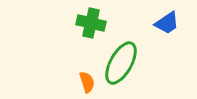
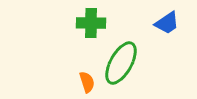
green cross: rotated 12 degrees counterclockwise
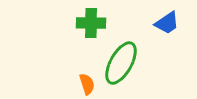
orange semicircle: moved 2 px down
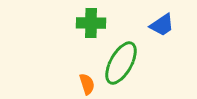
blue trapezoid: moved 5 px left, 2 px down
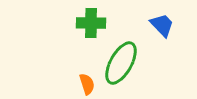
blue trapezoid: rotated 100 degrees counterclockwise
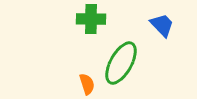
green cross: moved 4 px up
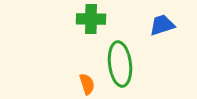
blue trapezoid: rotated 64 degrees counterclockwise
green ellipse: moved 1 px left, 1 px down; rotated 36 degrees counterclockwise
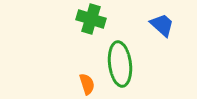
green cross: rotated 16 degrees clockwise
blue trapezoid: rotated 60 degrees clockwise
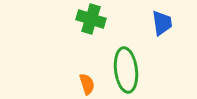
blue trapezoid: moved 2 px up; rotated 40 degrees clockwise
green ellipse: moved 6 px right, 6 px down
